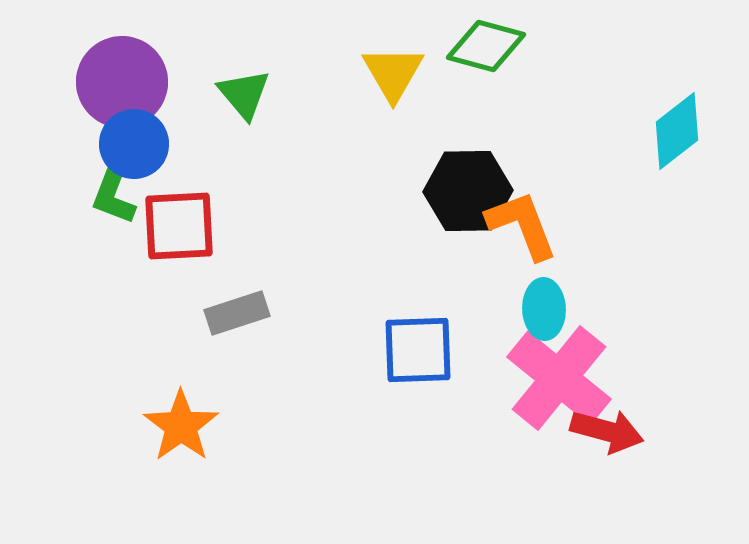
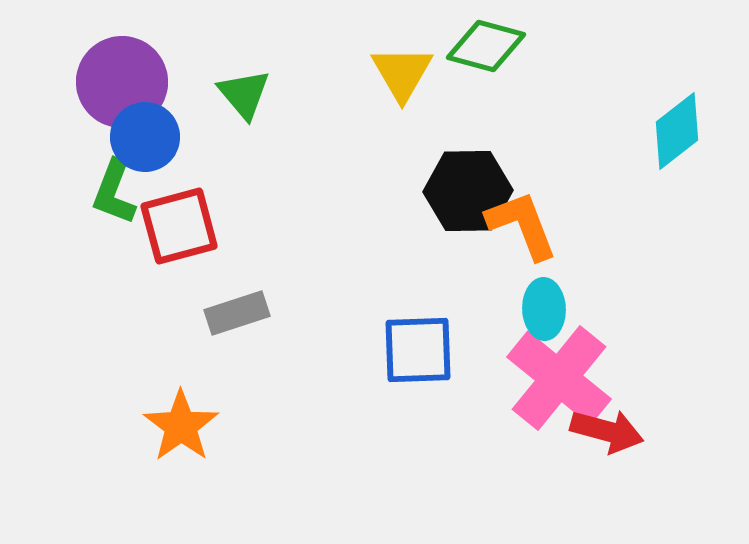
yellow triangle: moved 9 px right
blue circle: moved 11 px right, 7 px up
red square: rotated 12 degrees counterclockwise
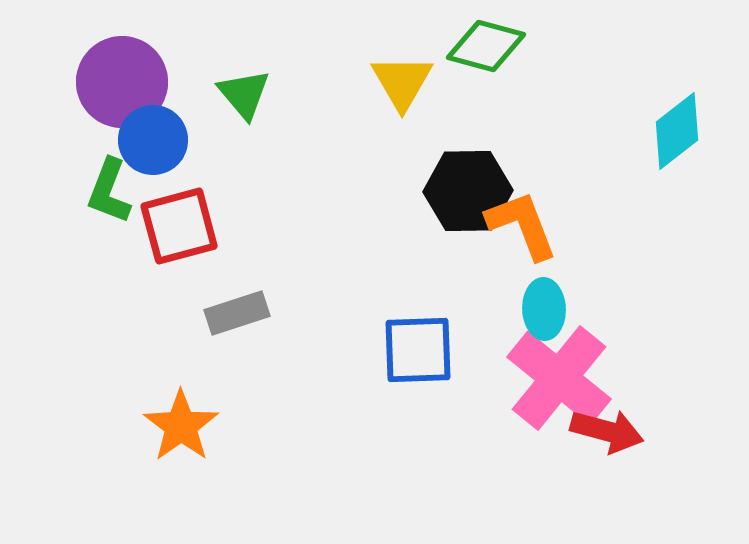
yellow triangle: moved 9 px down
blue circle: moved 8 px right, 3 px down
green L-shape: moved 5 px left, 1 px up
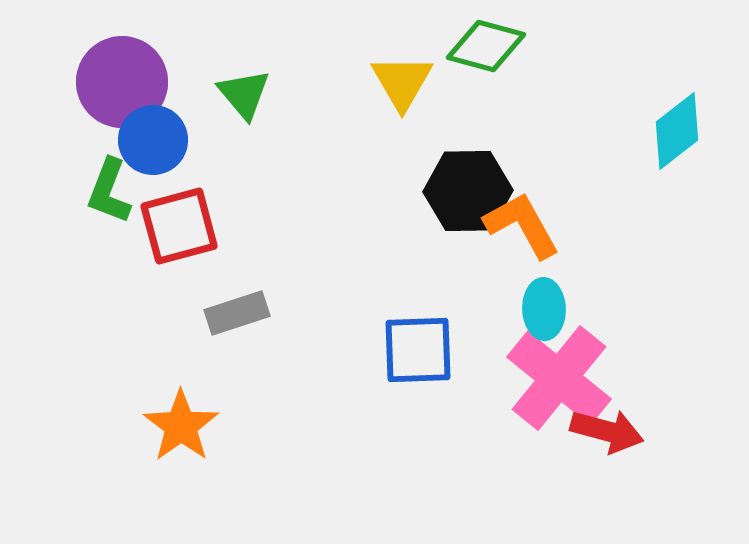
orange L-shape: rotated 8 degrees counterclockwise
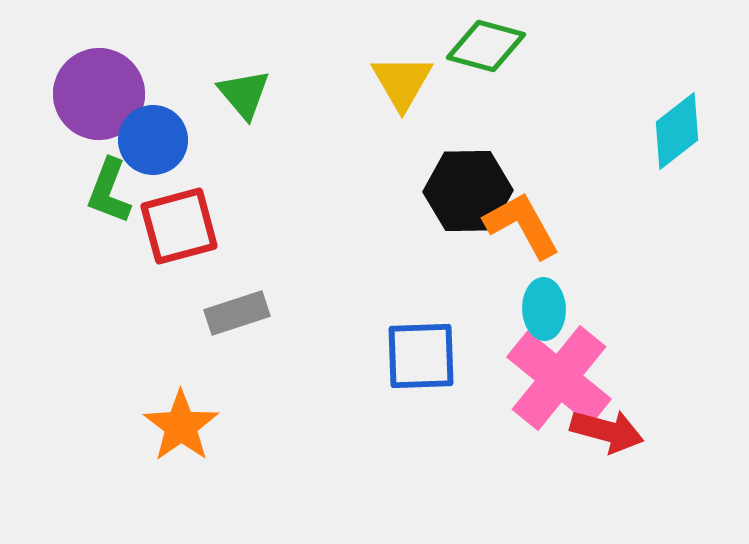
purple circle: moved 23 px left, 12 px down
blue square: moved 3 px right, 6 px down
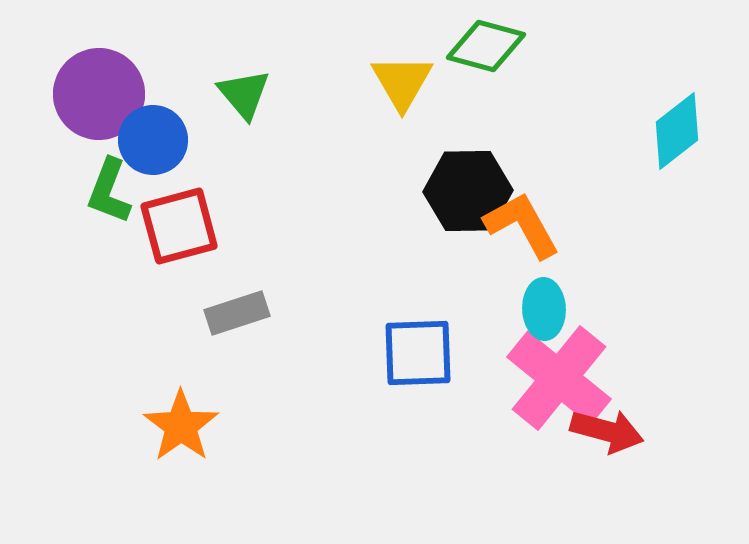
blue square: moved 3 px left, 3 px up
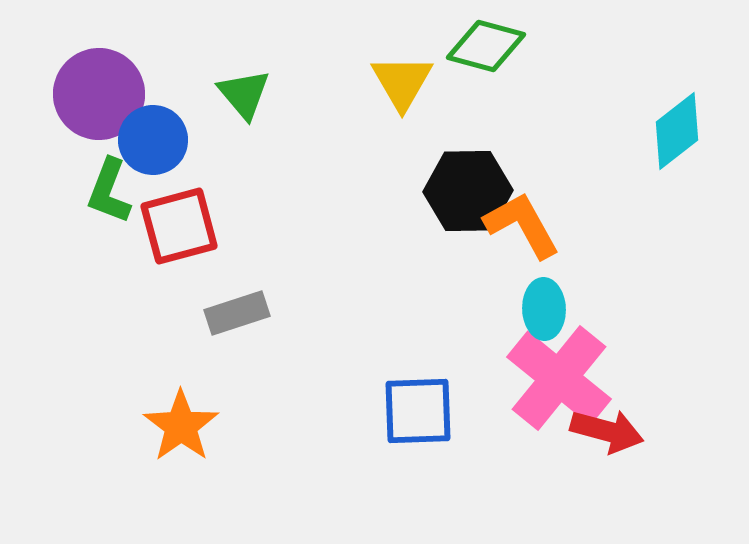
blue square: moved 58 px down
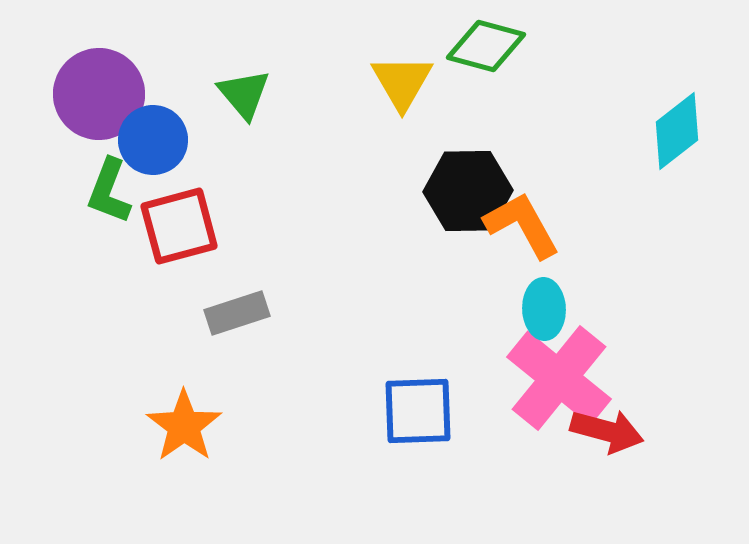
orange star: moved 3 px right
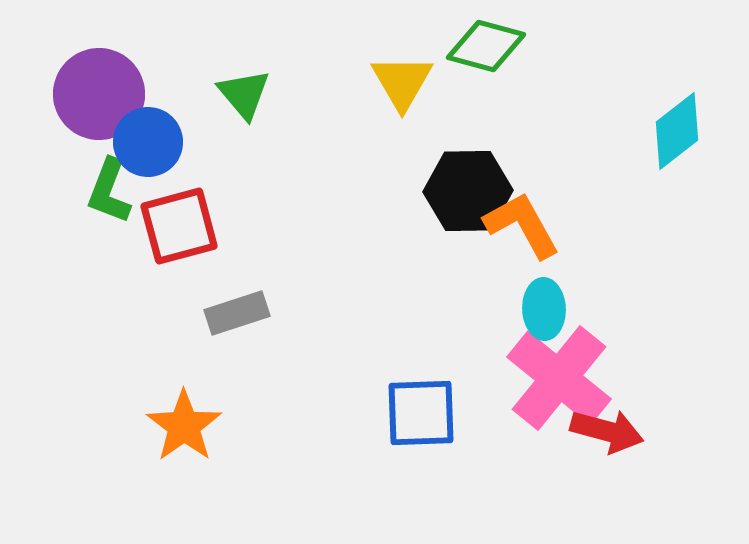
blue circle: moved 5 px left, 2 px down
blue square: moved 3 px right, 2 px down
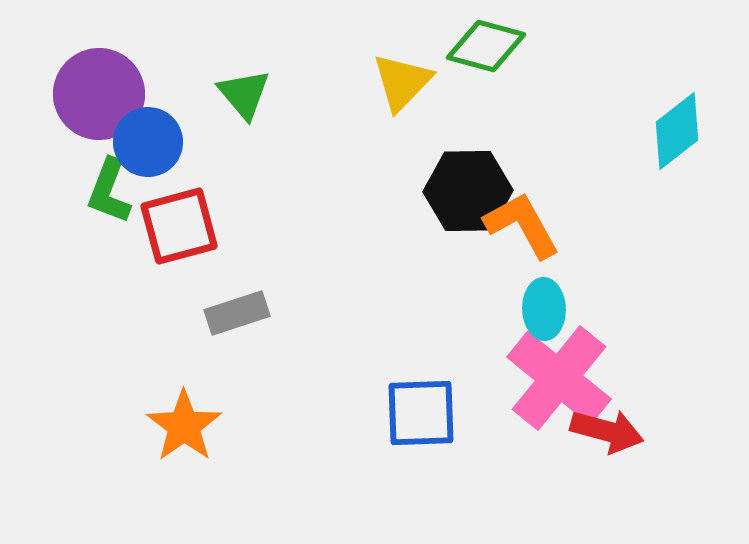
yellow triangle: rotated 14 degrees clockwise
